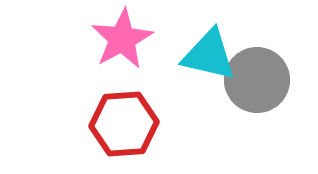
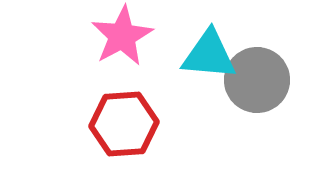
pink star: moved 3 px up
cyan triangle: rotated 8 degrees counterclockwise
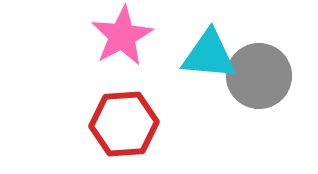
gray circle: moved 2 px right, 4 px up
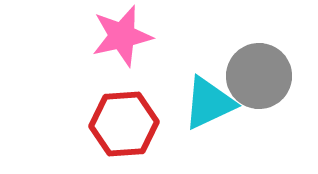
pink star: rotated 16 degrees clockwise
cyan triangle: moved 48 px down; rotated 30 degrees counterclockwise
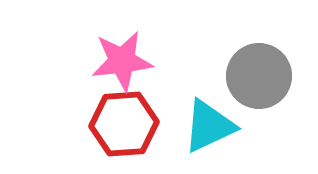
pink star: moved 25 px down; rotated 6 degrees clockwise
cyan triangle: moved 23 px down
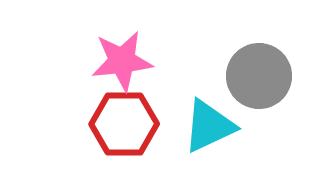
red hexagon: rotated 4 degrees clockwise
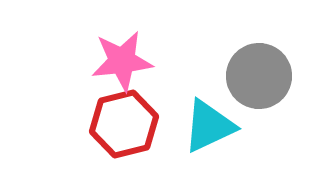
red hexagon: rotated 14 degrees counterclockwise
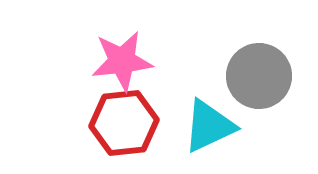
red hexagon: moved 1 px up; rotated 8 degrees clockwise
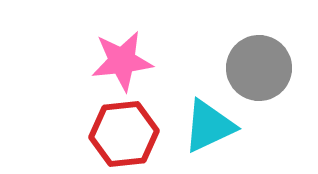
gray circle: moved 8 px up
red hexagon: moved 11 px down
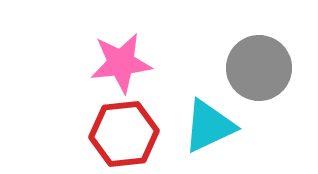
pink star: moved 1 px left, 2 px down
